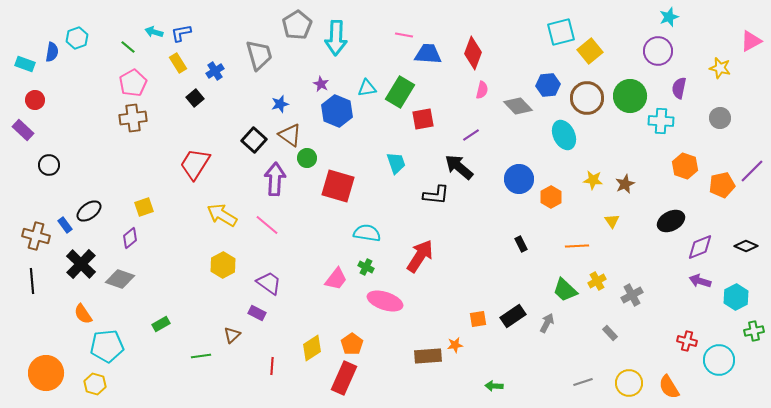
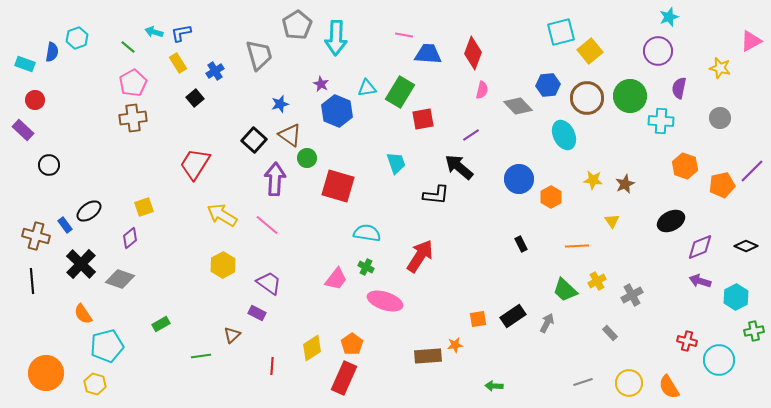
cyan pentagon at (107, 346): rotated 8 degrees counterclockwise
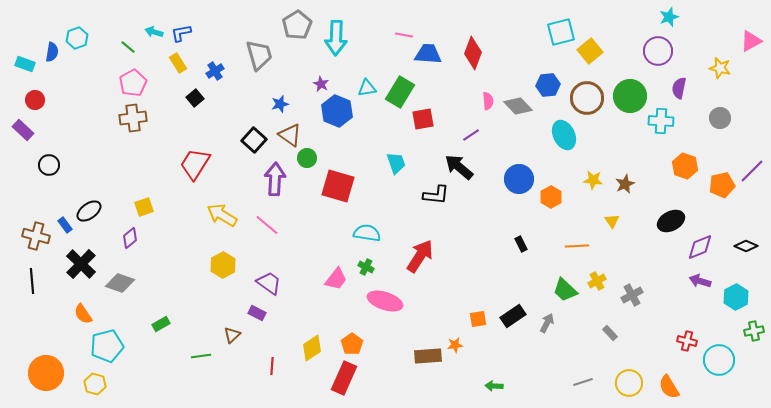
pink semicircle at (482, 90): moved 6 px right, 11 px down; rotated 18 degrees counterclockwise
gray diamond at (120, 279): moved 4 px down
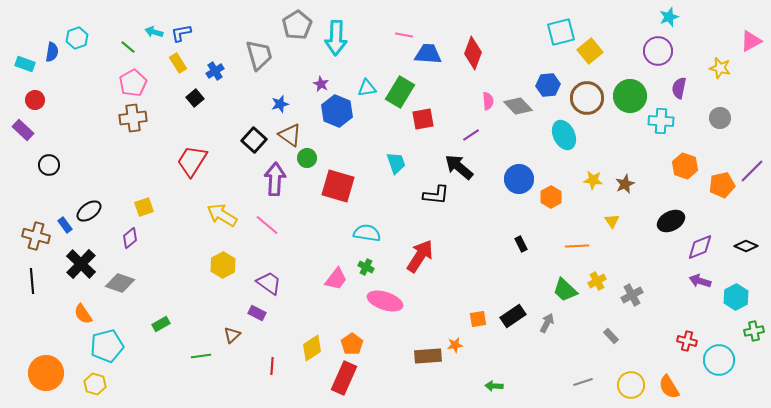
red trapezoid at (195, 164): moved 3 px left, 3 px up
gray rectangle at (610, 333): moved 1 px right, 3 px down
yellow circle at (629, 383): moved 2 px right, 2 px down
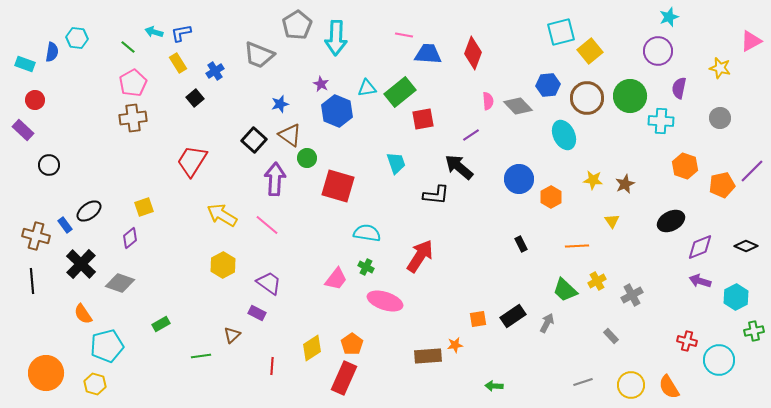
cyan hexagon at (77, 38): rotated 25 degrees clockwise
gray trapezoid at (259, 55): rotated 128 degrees clockwise
green rectangle at (400, 92): rotated 20 degrees clockwise
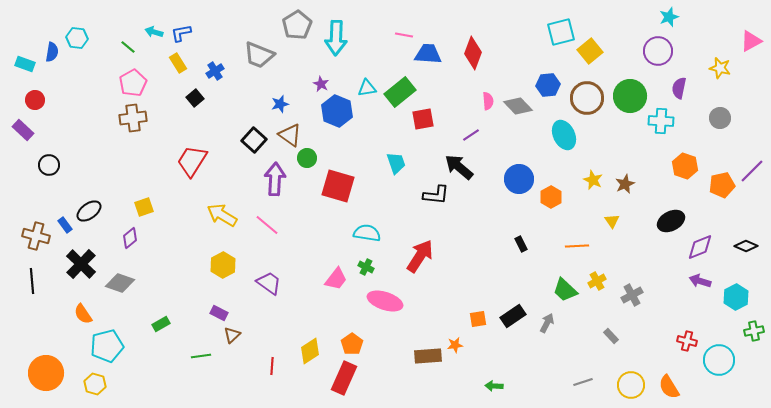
yellow star at (593, 180): rotated 18 degrees clockwise
purple rectangle at (257, 313): moved 38 px left
yellow diamond at (312, 348): moved 2 px left, 3 px down
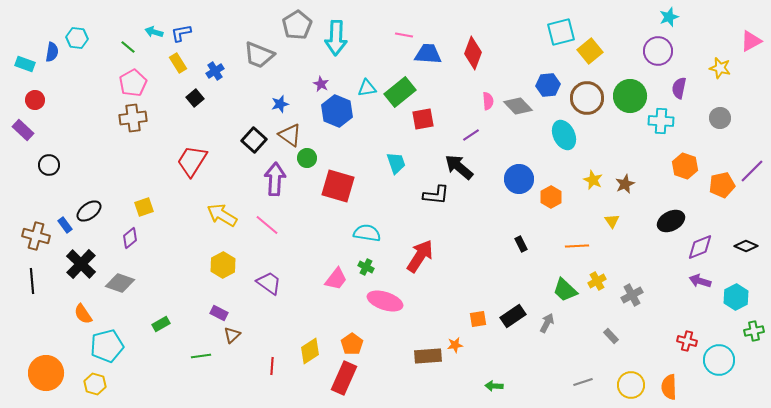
orange semicircle at (669, 387): rotated 30 degrees clockwise
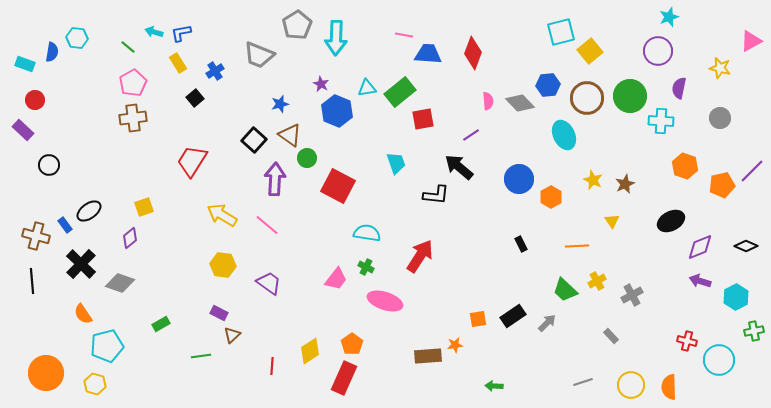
gray diamond at (518, 106): moved 2 px right, 3 px up
red square at (338, 186): rotated 12 degrees clockwise
yellow hexagon at (223, 265): rotated 25 degrees counterclockwise
gray arrow at (547, 323): rotated 18 degrees clockwise
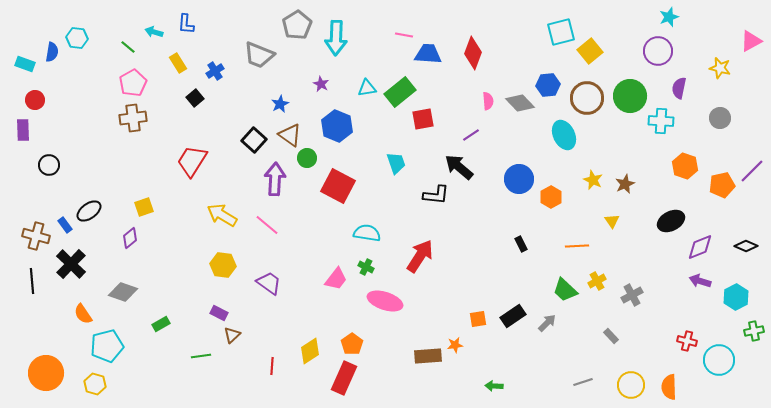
blue L-shape at (181, 33): moved 5 px right, 9 px up; rotated 75 degrees counterclockwise
blue star at (280, 104): rotated 12 degrees counterclockwise
blue hexagon at (337, 111): moved 15 px down
purple rectangle at (23, 130): rotated 45 degrees clockwise
black cross at (81, 264): moved 10 px left
gray diamond at (120, 283): moved 3 px right, 9 px down
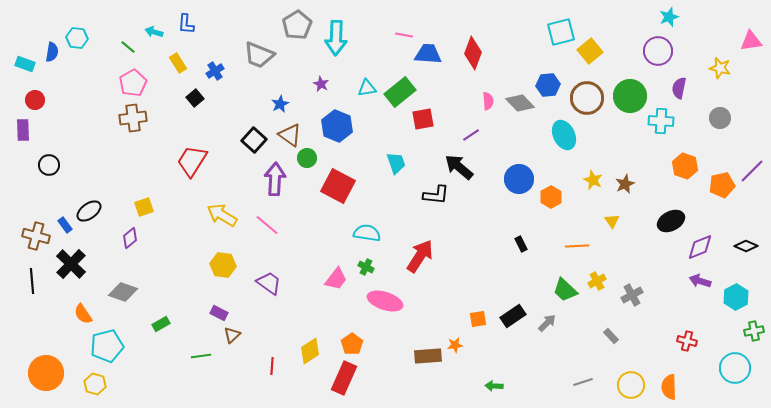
pink triangle at (751, 41): rotated 20 degrees clockwise
cyan circle at (719, 360): moved 16 px right, 8 px down
